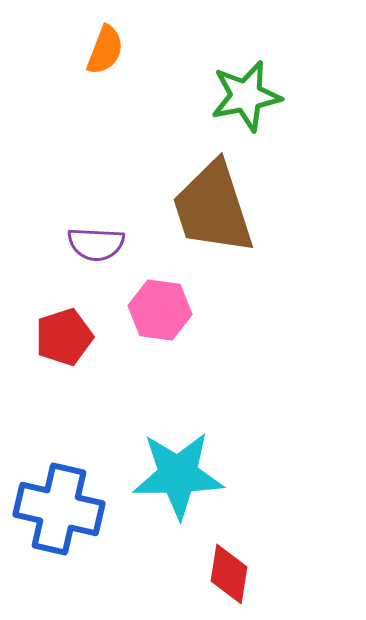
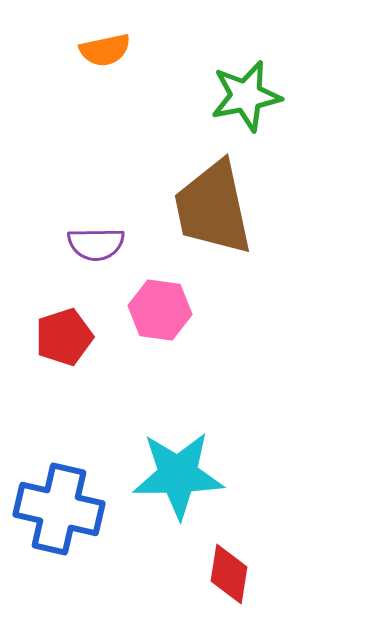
orange semicircle: rotated 57 degrees clockwise
brown trapezoid: rotated 6 degrees clockwise
purple semicircle: rotated 4 degrees counterclockwise
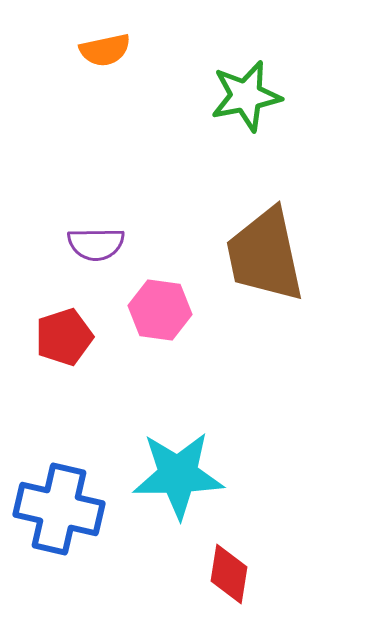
brown trapezoid: moved 52 px right, 47 px down
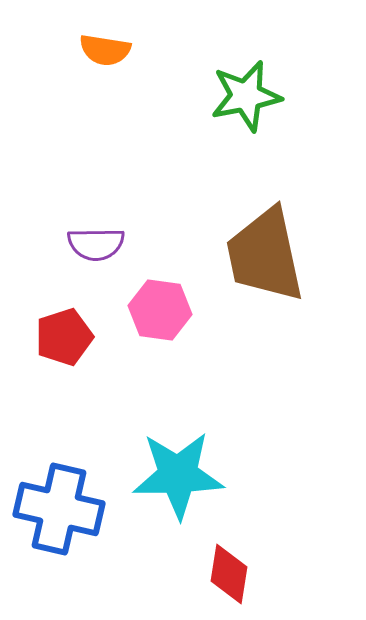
orange semicircle: rotated 21 degrees clockwise
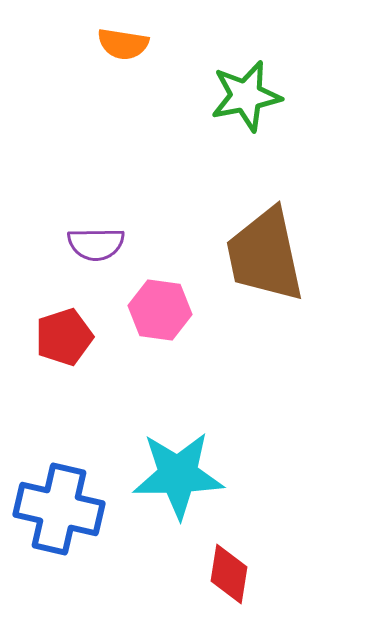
orange semicircle: moved 18 px right, 6 px up
